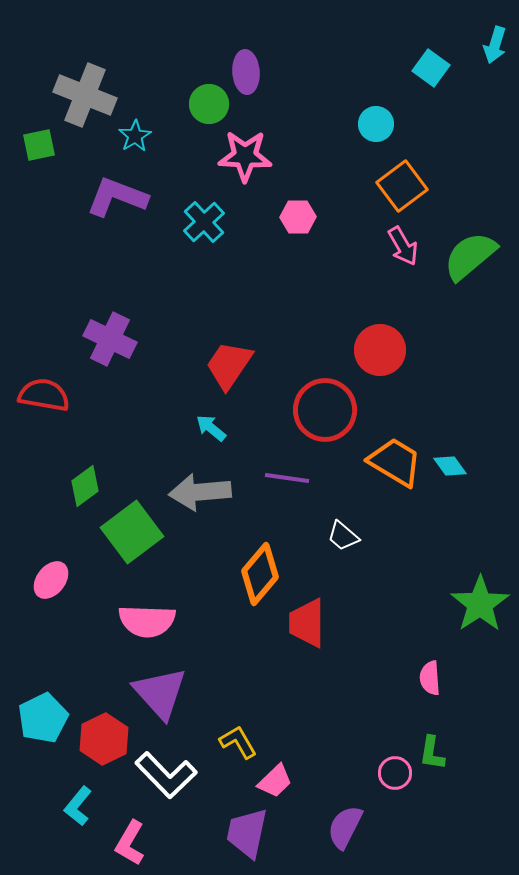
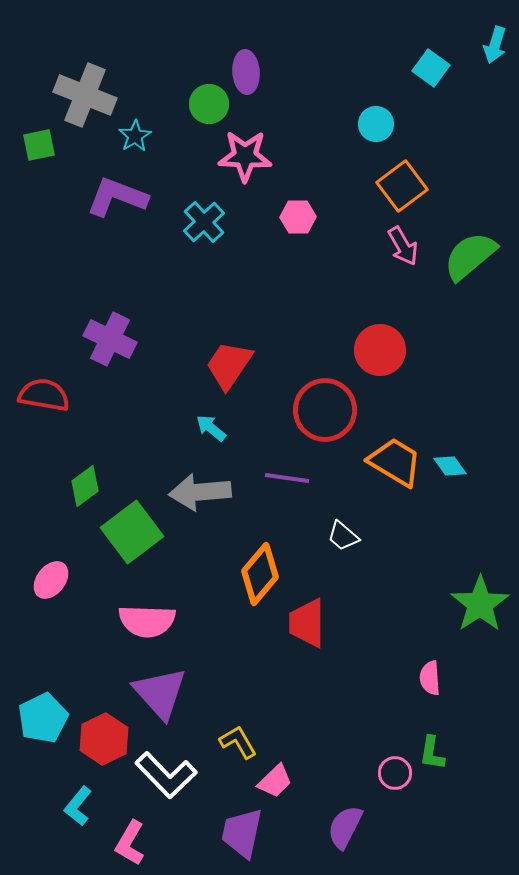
purple trapezoid at (247, 833): moved 5 px left
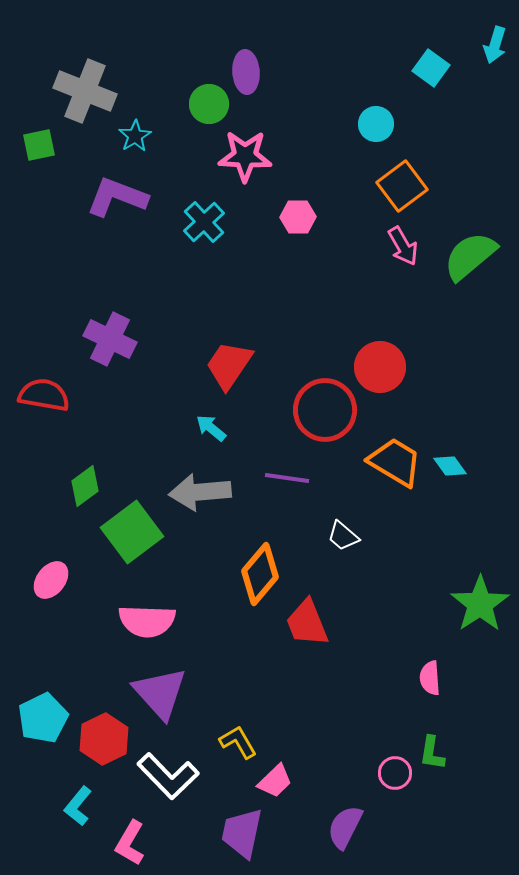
gray cross at (85, 95): moved 4 px up
red circle at (380, 350): moved 17 px down
red trapezoid at (307, 623): rotated 22 degrees counterclockwise
white L-shape at (166, 775): moved 2 px right, 1 px down
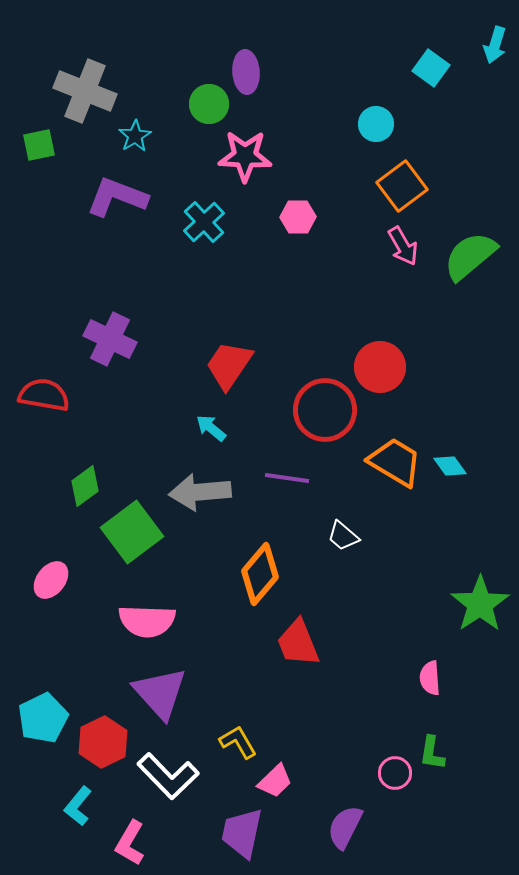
red trapezoid at (307, 623): moved 9 px left, 20 px down
red hexagon at (104, 739): moved 1 px left, 3 px down
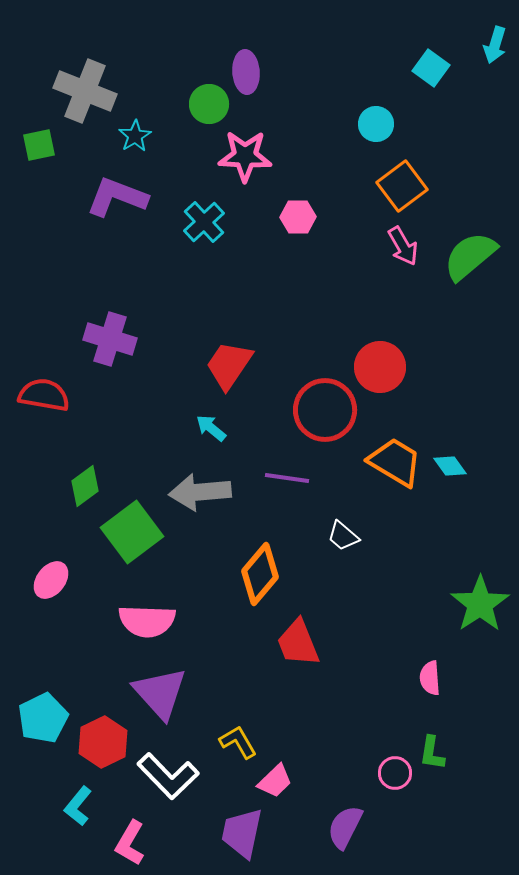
purple cross at (110, 339): rotated 9 degrees counterclockwise
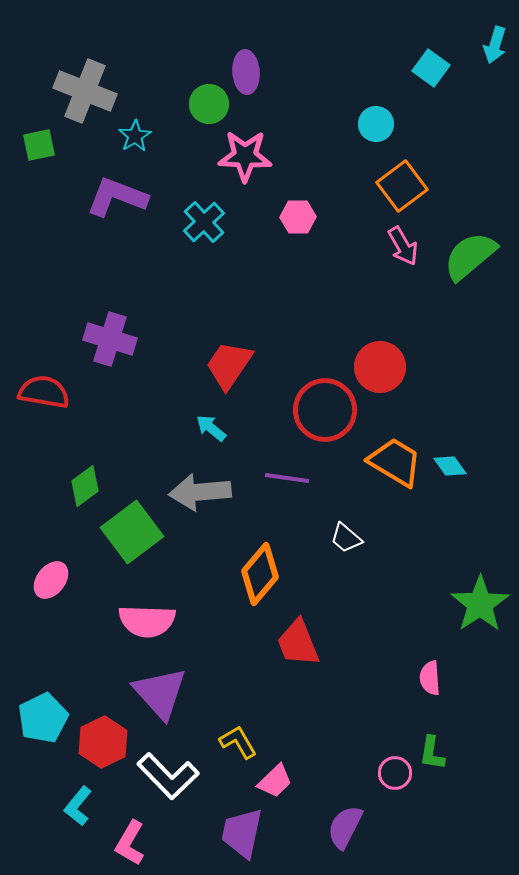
red semicircle at (44, 395): moved 3 px up
white trapezoid at (343, 536): moved 3 px right, 2 px down
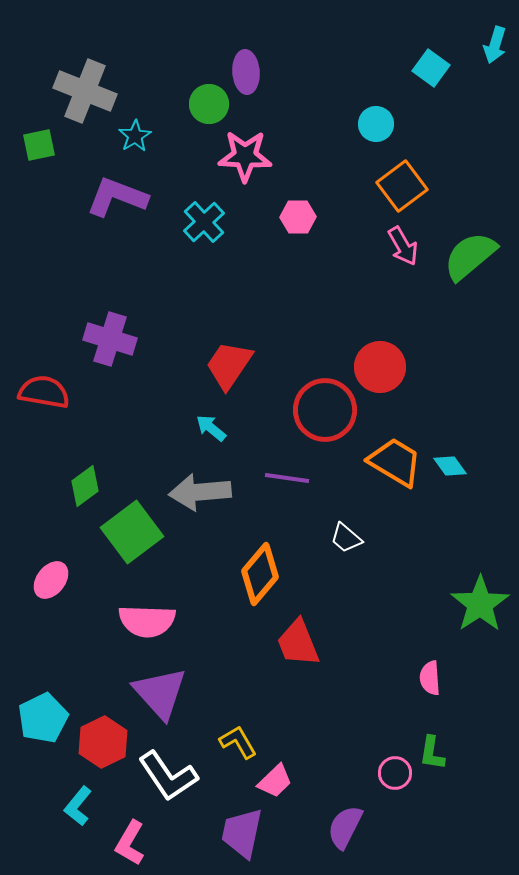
white L-shape at (168, 776): rotated 10 degrees clockwise
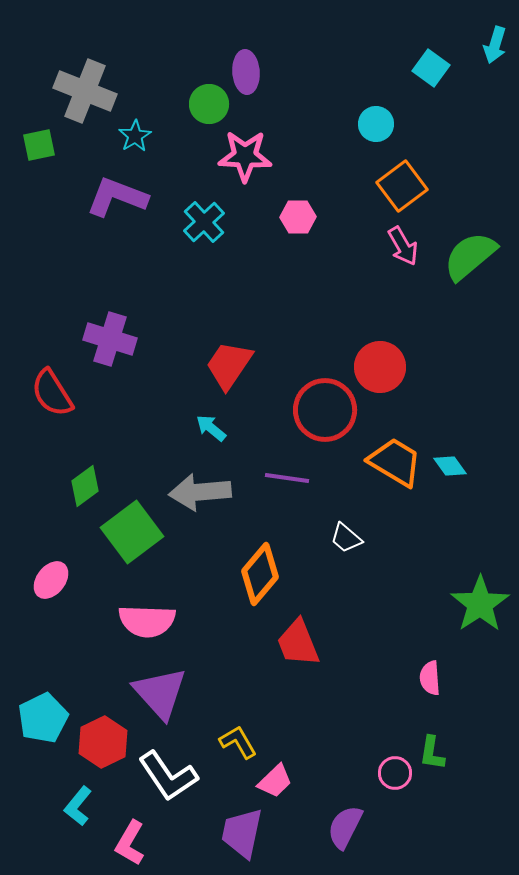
red semicircle at (44, 392): moved 8 px right, 1 px down; rotated 132 degrees counterclockwise
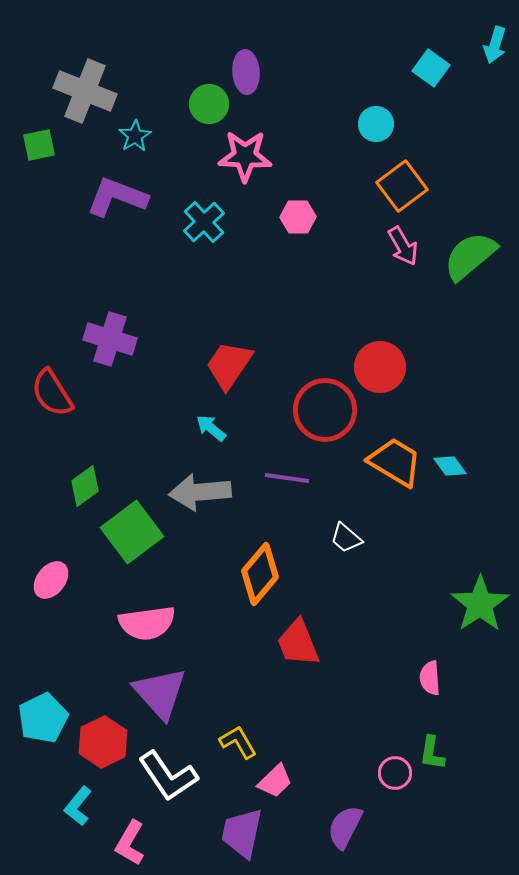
pink semicircle at (147, 621): moved 2 px down; rotated 10 degrees counterclockwise
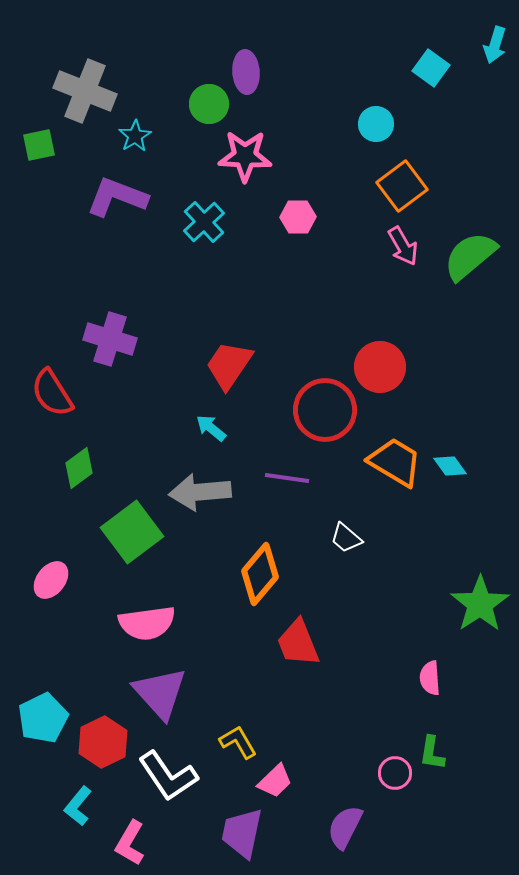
green diamond at (85, 486): moved 6 px left, 18 px up
